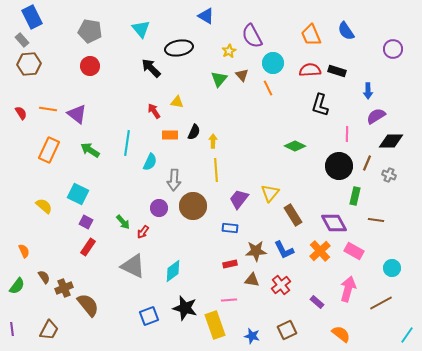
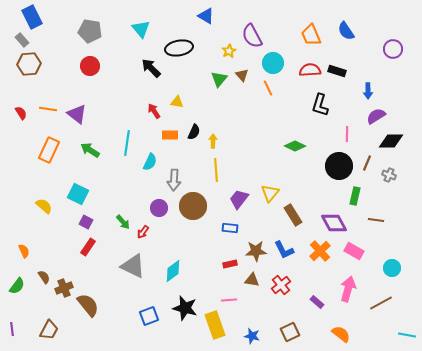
brown square at (287, 330): moved 3 px right, 2 px down
cyan line at (407, 335): rotated 66 degrees clockwise
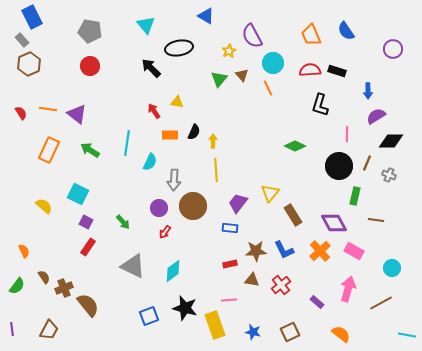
cyan triangle at (141, 29): moved 5 px right, 4 px up
brown hexagon at (29, 64): rotated 20 degrees counterclockwise
purple trapezoid at (239, 199): moved 1 px left, 4 px down
red arrow at (143, 232): moved 22 px right
blue star at (252, 336): moved 1 px right, 4 px up
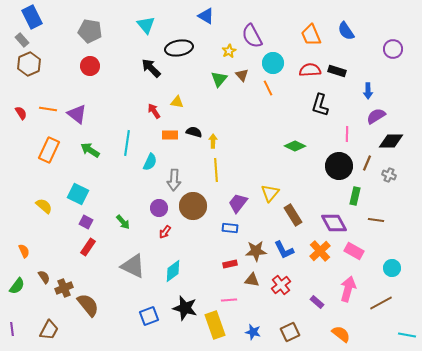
black semicircle at (194, 132): rotated 98 degrees counterclockwise
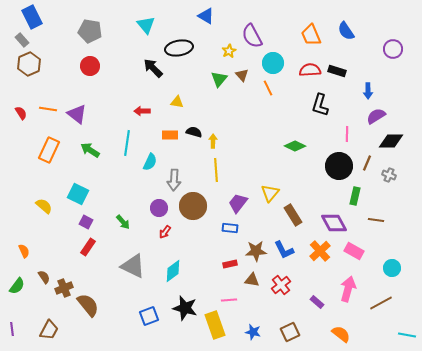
black arrow at (151, 68): moved 2 px right
red arrow at (154, 111): moved 12 px left; rotated 56 degrees counterclockwise
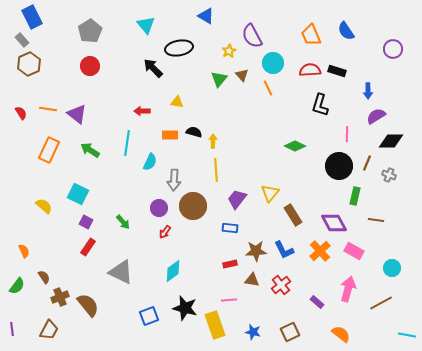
gray pentagon at (90, 31): rotated 30 degrees clockwise
purple trapezoid at (238, 203): moved 1 px left, 4 px up
gray triangle at (133, 266): moved 12 px left, 6 px down
brown cross at (64, 288): moved 4 px left, 9 px down
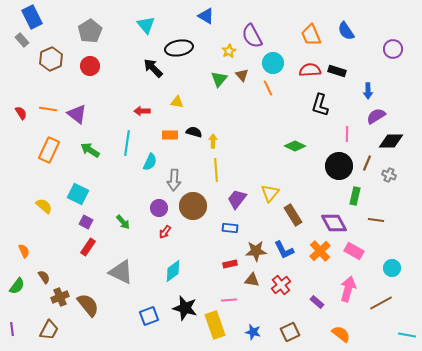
brown hexagon at (29, 64): moved 22 px right, 5 px up
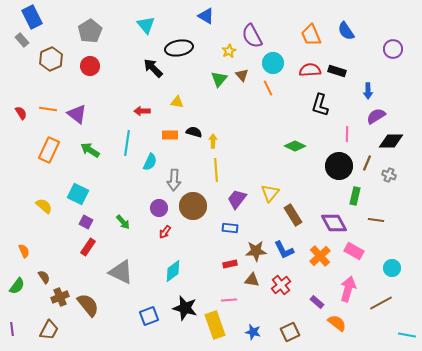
orange cross at (320, 251): moved 5 px down
orange semicircle at (341, 334): moved 4 px left, 11 px up
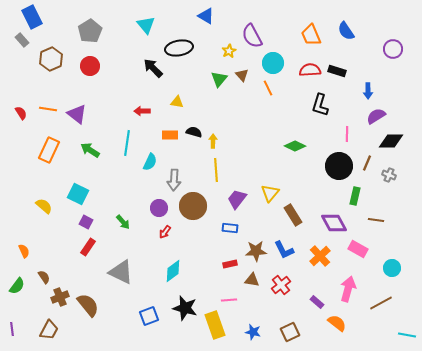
pink rectangle at (354, 251): moved 4 px right, 2 px up
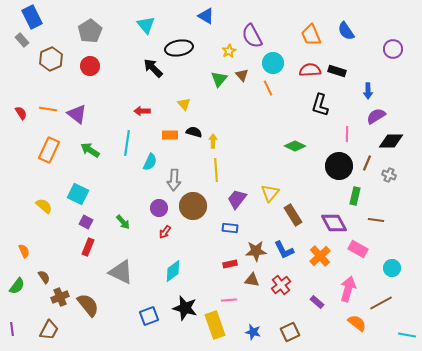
yellow triangle at (177, 102): moved 7 px right, 2 px down; rotated 40 degrees clockwise
red rectangle at (88, 247): rotated 12 degrees counterclockwise
orange semicircle at (337, 323): moved 20 px right
